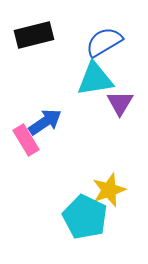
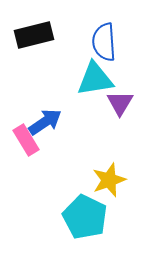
blue semicircle: rotated 63 degrees counterclockwise
yellow star: moved 10 px up
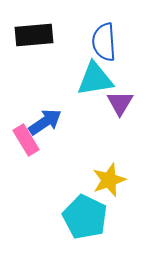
black rectangle: rotated 9 degrees clockwise
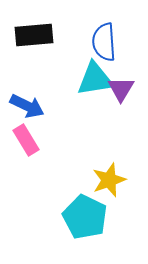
purple triangle: moved 1 px right, 14 px up
blue arrow: moved 18 px left, 16 px up; rotated 60 degrees clockwise
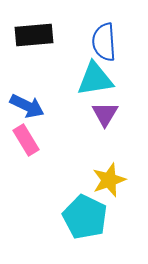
purple triangle: moved 16 px left, 25 px down
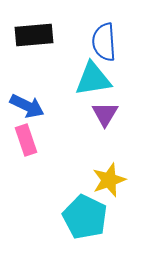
cyan triangle: moved 2 px left
pink rectangle: rotated 12 degrees clockwise
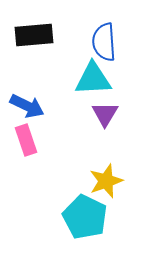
cyan triangle: rotated 6 degrees clockwise
yellow star: moved 3 px left, 1 px down
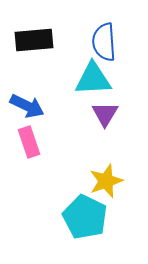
black rectangle: moved 5 px down
pink rectangle: moved 3 px right, 2 px down
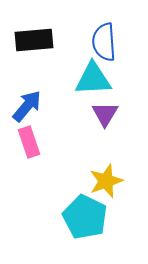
blue arrow: rotated 76 degrees counterclockwise
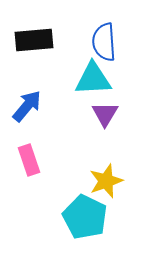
pink rectangle: moved 18 px down
